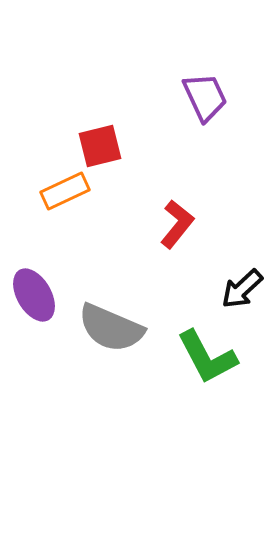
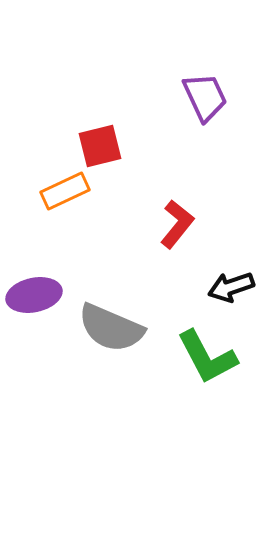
black arrow: moved 11 px left, 2 px up; rotated 24 degrees clockwise
purple ellipse: rotated 72 degrees counterclockwise
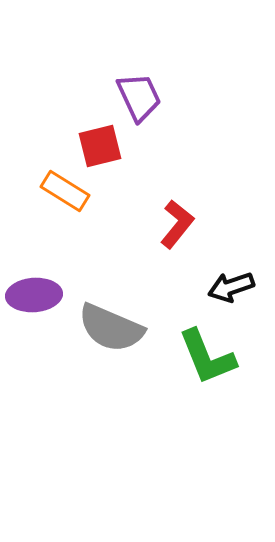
purple trapezoid: moved 66 px left
orange rectangle: rotated 57 degrees clockwise
purple ellipse: rotated 8 degrees clockwise
green L-shape: rotated 6 degrees clockwise
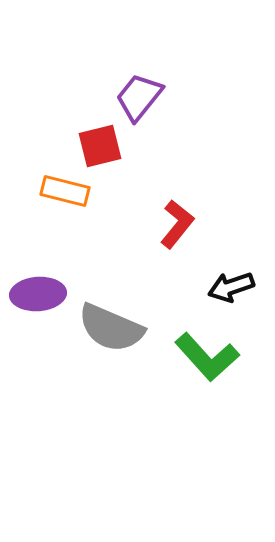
purple trapezoid: rotated 116 degrees counterclockwise
orange rectangle: rotated 18 degrees counterclockwise
purple ellipse: moved 4 px right, 1 px up
green L-shape: rotated 20 degrees counterclockwise
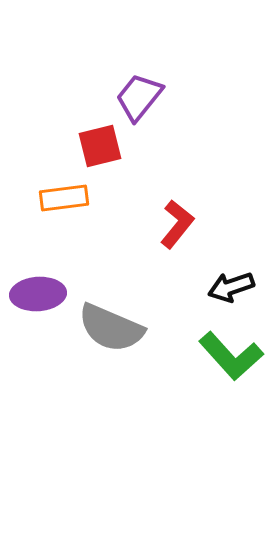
orange rectangle: moved 1 px left, 7 px down; rotated 21 degrees counterclockwise
green L-shape: moved 24 px right, 1 px up
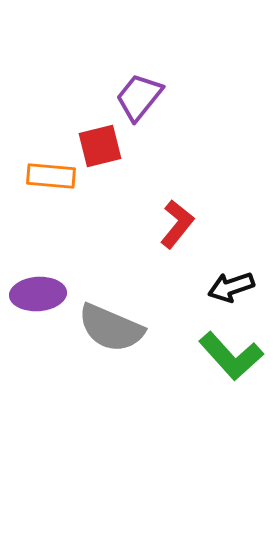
orange rectangle: moved 13 px left, 22 px up; rotated 12 degrees clockwise
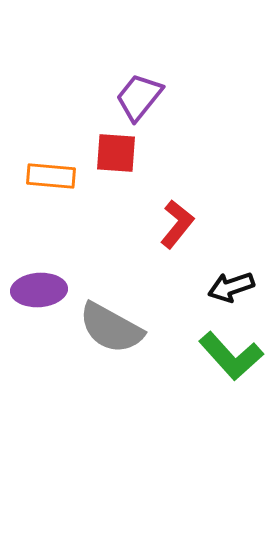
red square: moved 16 px right, 7 px down; rotated 18 degrees clockwise
purple ellipse: moved 1 px right, 4 px up
gray semicircle: rotated 6 degrees clockwise
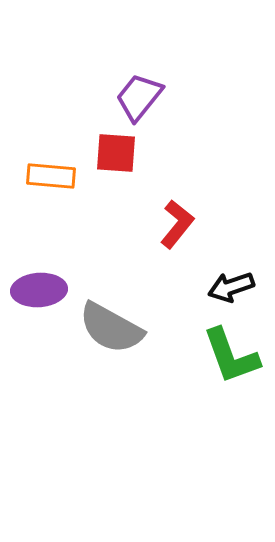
green L-shape: rotated 22 degrees clockwise
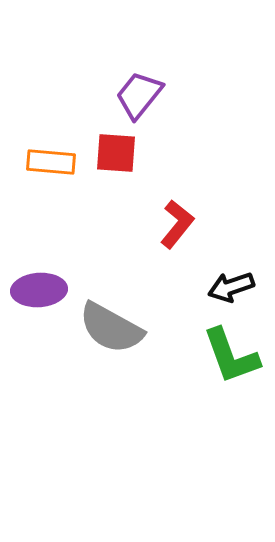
purple trapezoid: moved 2 px up
orange rectangle: moved 14 px up
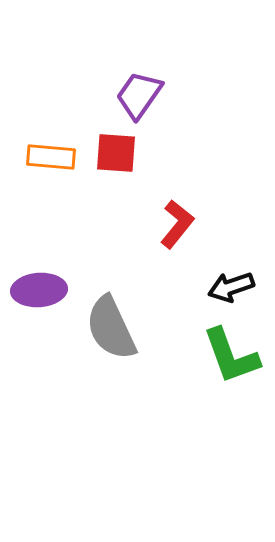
purple trapezoid: rotated 4 degrees counterclockwise
orange rectangle: moved 5 px up
gray semicircle: rotated 36 degrees clockwise
